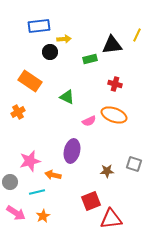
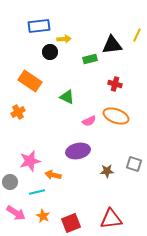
orange ellipse: moved 2 px right, 1 px down
purple ellipse: moved 6 px right; rotated 65 degrees clockwise
red square: moved 20 px left, 22 px down
orange star: rotated 16 degrees counterclockwise
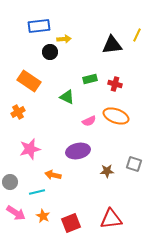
green rectangle: moved 20 px down
orange rectangle: moved 1 px left
pink star: moved 12 px up
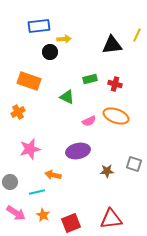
orange rectangle: rotated 15 degrees counterclockwise
orange star: moved 1 px up
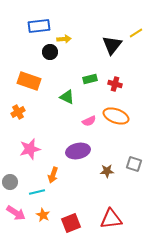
yellow line: moved 1 px left, 2 px up; rotated 32 degrees clockwise
black triangle: rotated 45 degrees counterclockwise
orange arrow: rotated 84 degrees counterclockwise
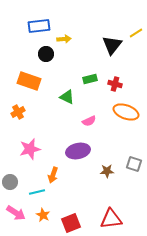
black circle: moved 4 px left, 2 px down
orange ellipse: moved 10 px right, 4 px up
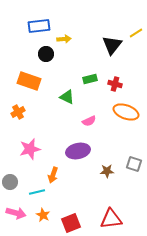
pink arrow: rotated 18 degrees counterclockwise
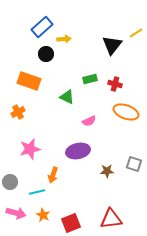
blue rectangle: moved 3 px right, 1 px down; rotated 35 degrees counterclockwise
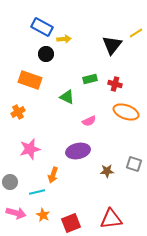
blue rectangle: rotated 70 degrees clockwise
orange rectangle: moved 1 px right, 1 px up
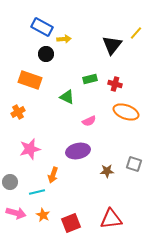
yellow line: rotated 16 degrees counterclockwise
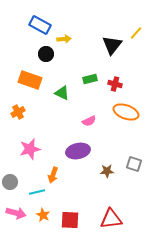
blue rectangle: moved 2 px left, 2 px up
green triangle: moved 5 px left, 4 px up
red square: moved 1 px left, 3 px up; rotated 24 degrees clockwise
